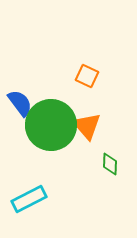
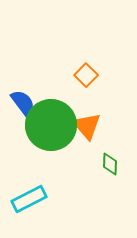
orange square: moved 1 px left, 1 px up; rotated 20 degrees clockwise
blue semicircle: moved 3 px right
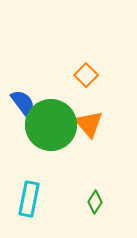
orange triangle: moved 2 px right, 2 px up
green diamond: moved 15 px left, 38 px down; rotated 30 degrees clockwise
cyan rectangle: rotated 52 degrees counterclockwise
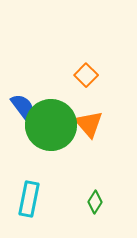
blue semicircle: moved 4 px down
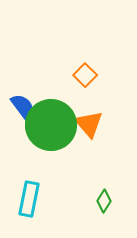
orange square: moved 1 px left
green diamond: moved 9 px right, 1 px up
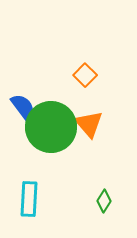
green circle: moved 2 px down
cyan rectangle: rotated 8 degrees counterclockwise
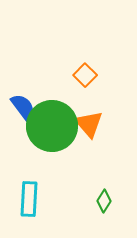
green circle: moved 1 px right, 1 px up
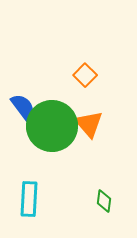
green diamond: rotated 25 degrees counterclockwise
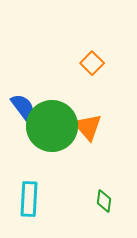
orange square: moved 7 px right, 12 px up
orange triangle: moved 1 px left, 3 px down
